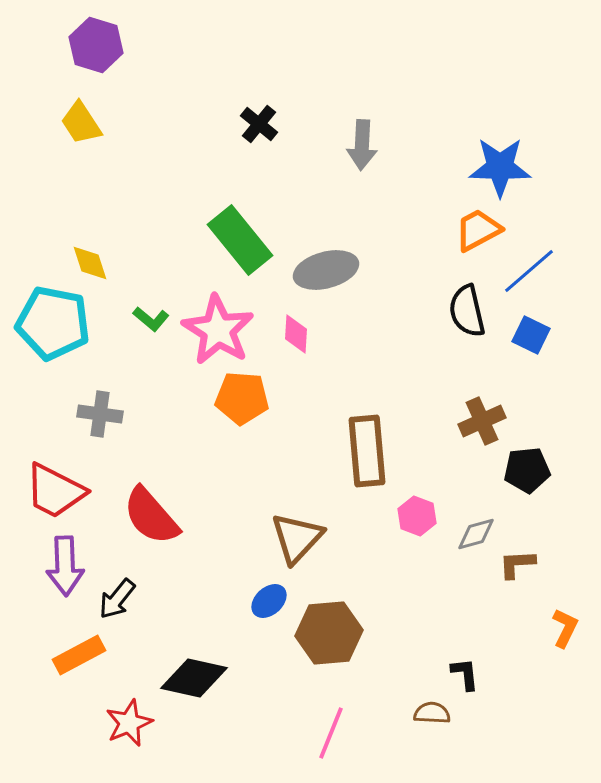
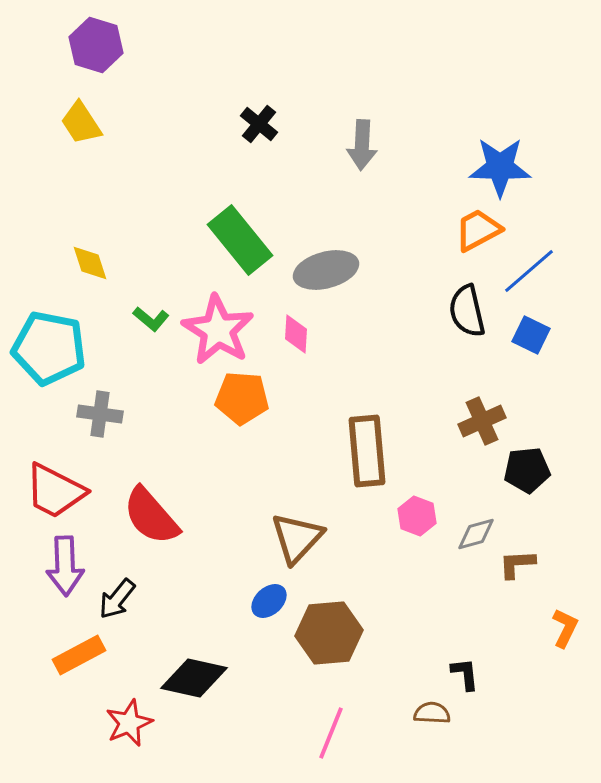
cyan pentagon: moved 4 px left, 25 px down
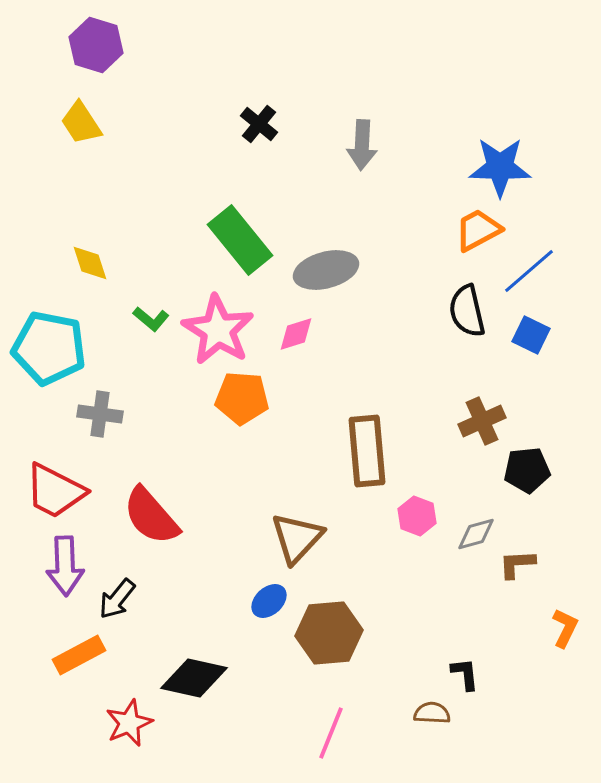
pink diamond: rotated 69 degrees clockwise
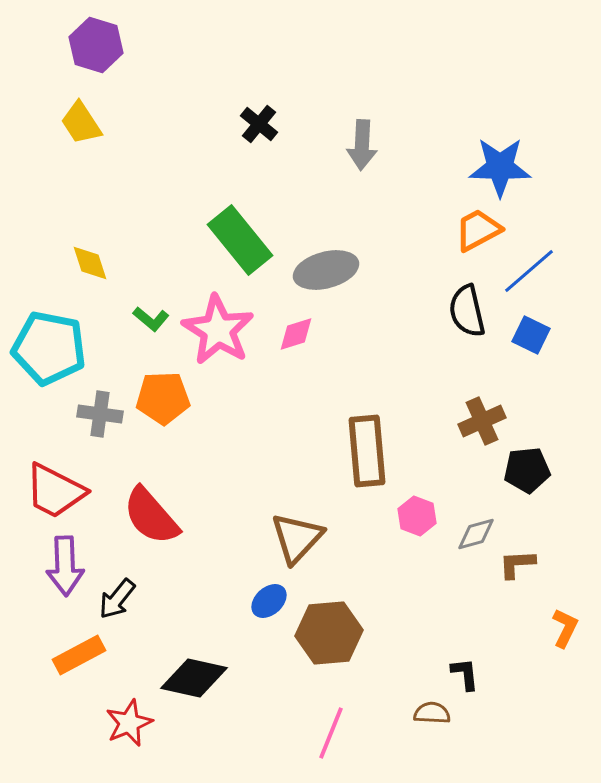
orange pentagon: moved 79 px left; rotated 6 degrees counterclockwise
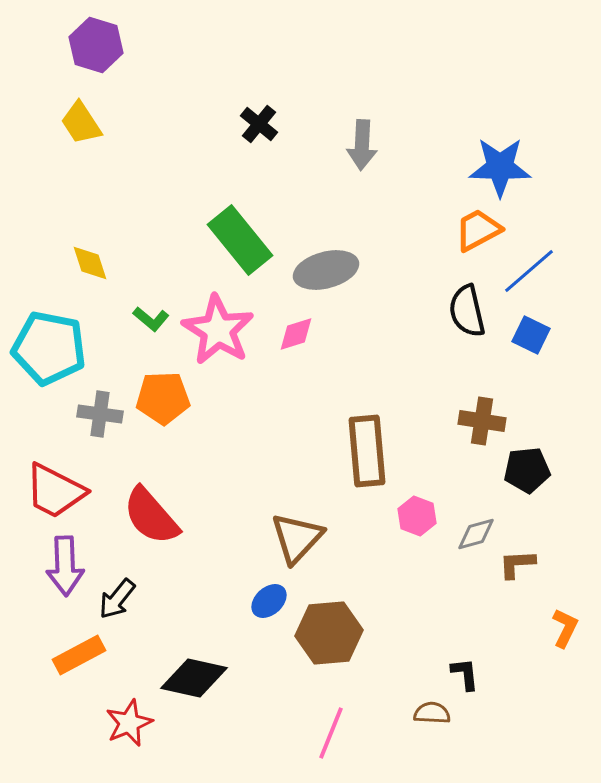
brown cross: rotated 33 degrees clockwise
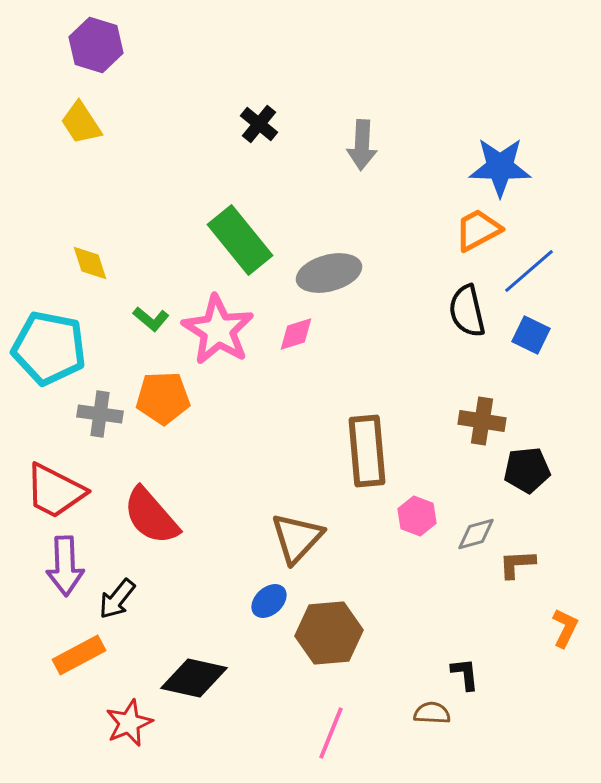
gray ellipse: moved 3 px right, 3 px down
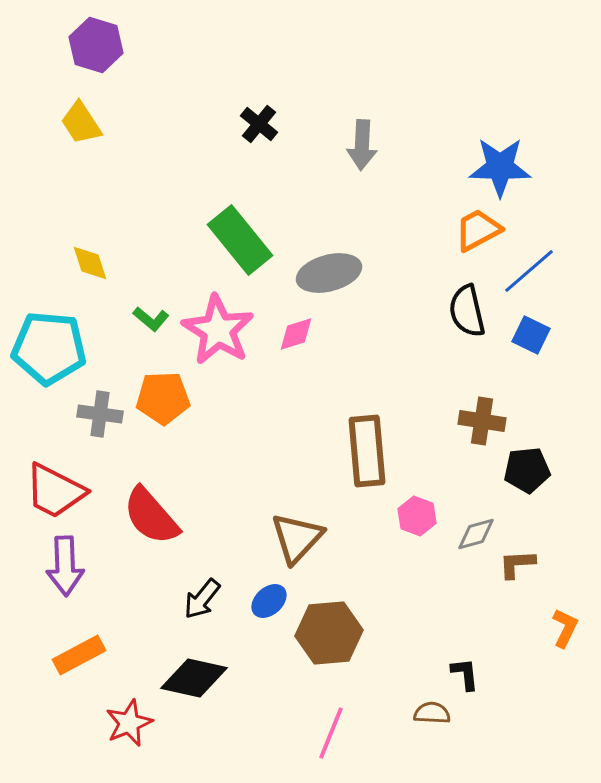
cyan pentagon: rotated 6 degrees counterclockwise
black arrow: moved 85 px right
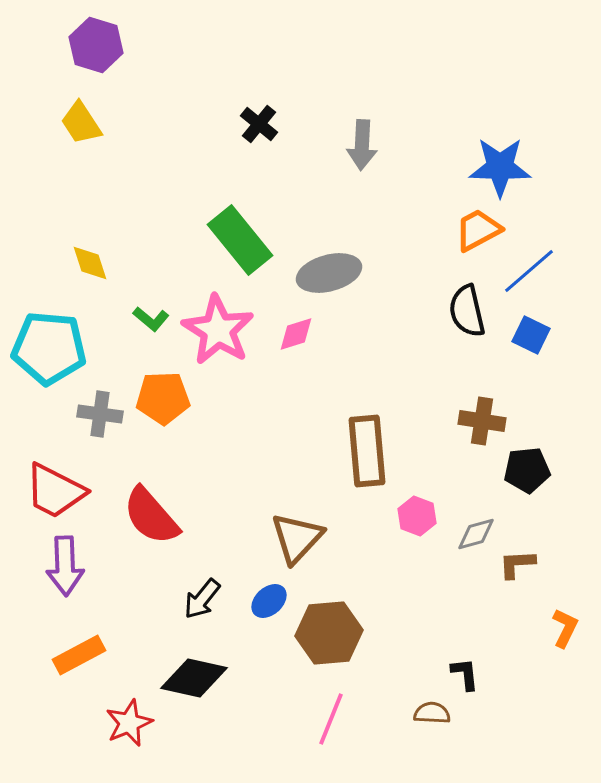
pink line: moved 14 px up
